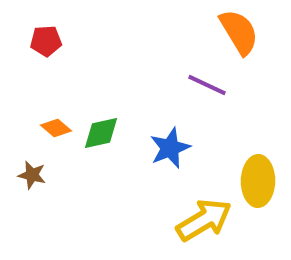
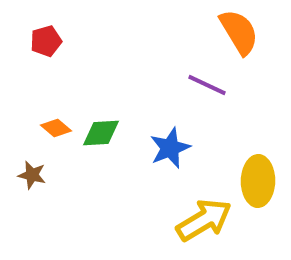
red pentagon: rotated 12 degrees counterclockwise
green diamond: rotated 9 degrees clockwise
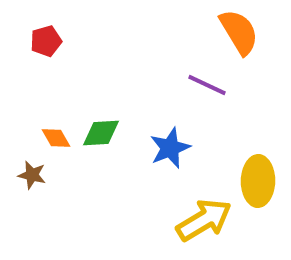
orange diamond: moved 10 px down; rotated 20 degrees clockwise
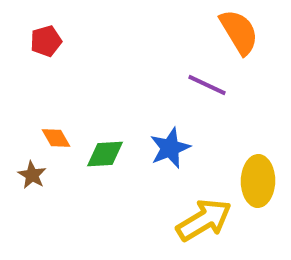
green diamond: moved 4 px right, 21 px down
brown star: rotated 16 degrees clockwise
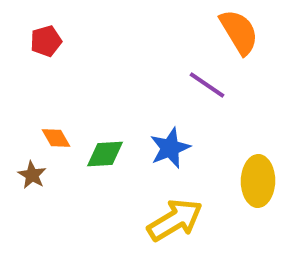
purple line: rotated 9 degrees clockwise
yellow arrow: moved 29 px left
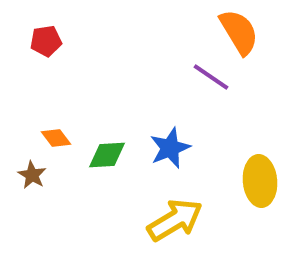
red pentagon: rotated 8 degrees clockwise
purple line: moved 4 px right, 8 px up
orange diamond: rotated 8 degrees counterclockwise
green diamond: moved 2 px right, 1 px down
yellow ellipse: moved 2 px right; rotated 6 degrees counterclockwise
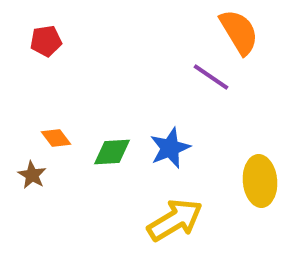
green diamond: moved 5 px right, 3 px up
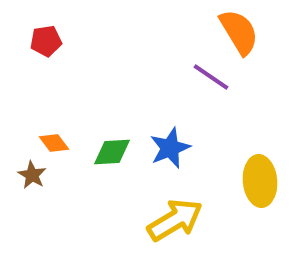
orange diamond: moved 2 px left, 5 px down
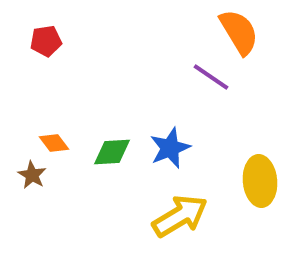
yellow arrow: moved 5 px right, 4 px up
